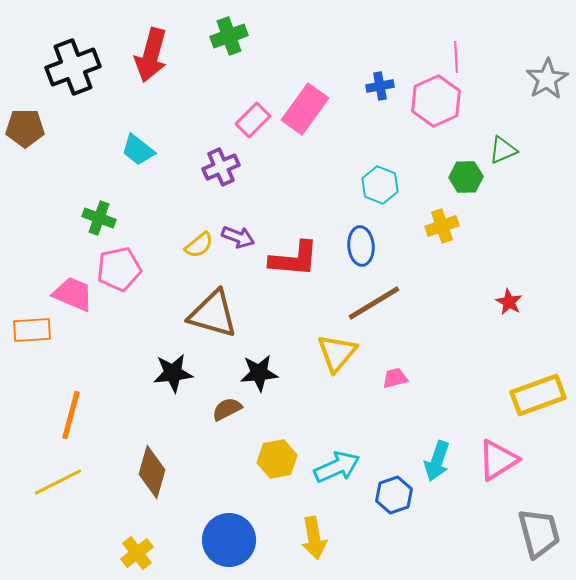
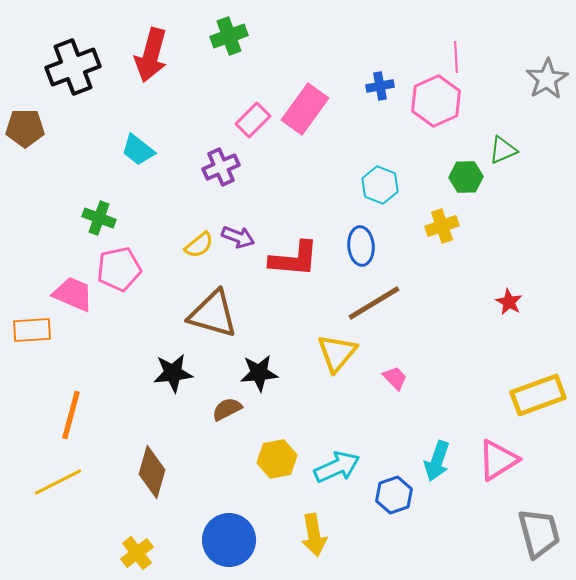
pink trapezoid at (395, 378): rotated 60 degrees clockwise
yellow arrow at (314, 538): moved 3 px up
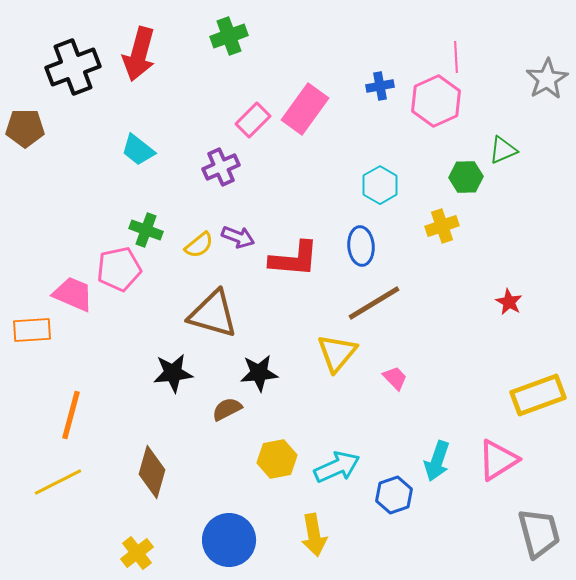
red arrow at (151, 55): moved 12 px left, 1 px up
cyan hexagon at (380, 185): rotated 9 degrees clockwise
green cross at (99, 218): moved 47 px right, 12 px down
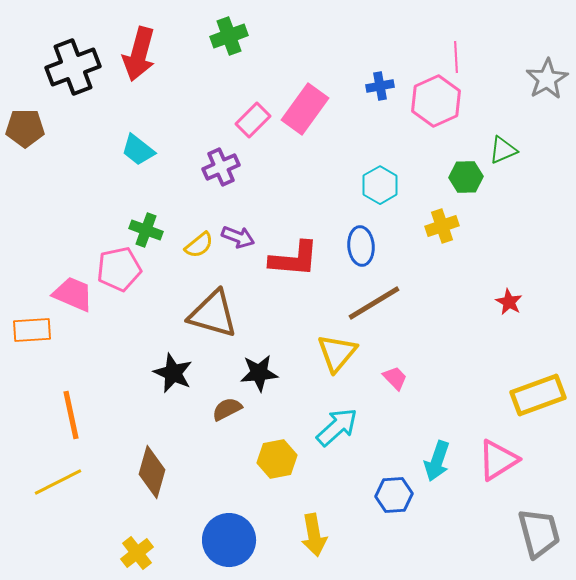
black star at (173, 373): rotated 30 degrees clockwise
orange line at (71, 415): rotated 27 degrees counterclockwise
cyan arrow at (337, 467): moved 40 px up; rotated 18 degrees counterclockwise
blue hexagon at (394, 495): rotated 15 degrees clockwise
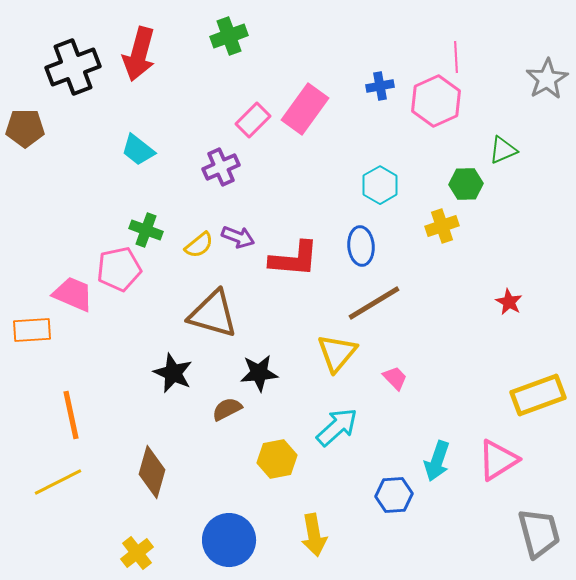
green hexagon at (466, 177): moved 7 px down
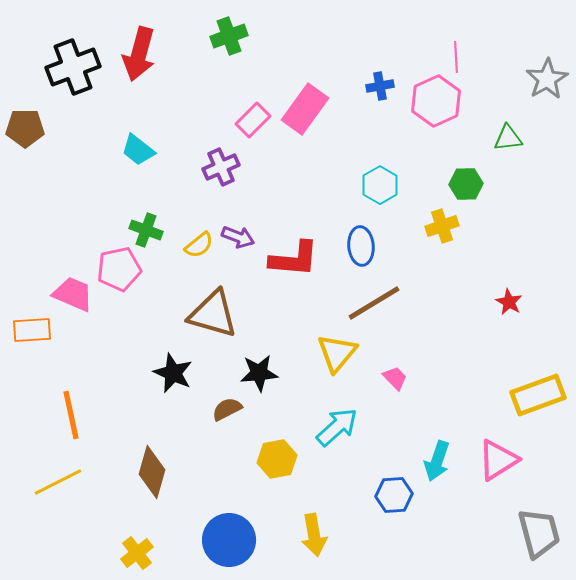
green triangle at (503, 150): moved 5 px right, 12 px up; rotated 16 degrees clockwise
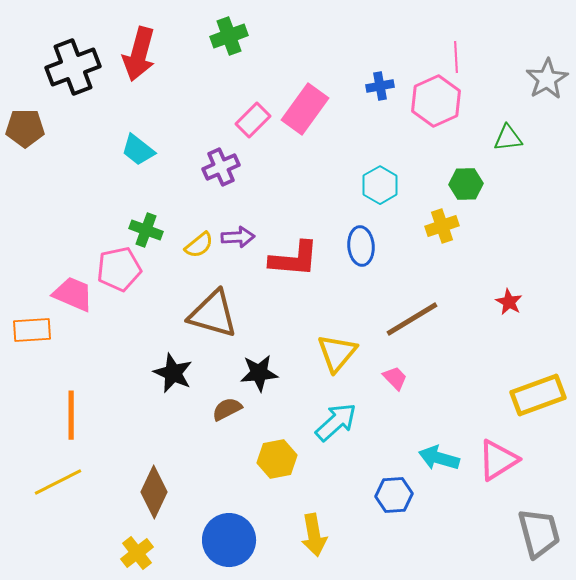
purple arrow at (238, 237): rotated 24 degrees counterclockwise
brown line at (374, 303): moved 38 px right, 16 px down
orange line at (71, 415): rotated 12 degrees clockwise
cyan arrow at (337, 427): moved 1 px left, 5 px up
cyan arrow at (437, 461): moved 2 px right, 3 px up; rotated 87 degrees clockwise
brown diamond at (152, 472): moved 2 px right, 20 px down; rotated 9 degrees clockwise
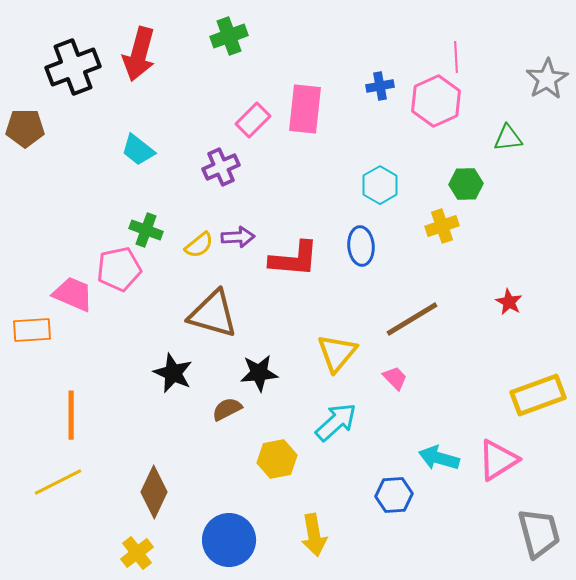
pink rectangle at (305, 109): rotated 30 degrees counterclockwise
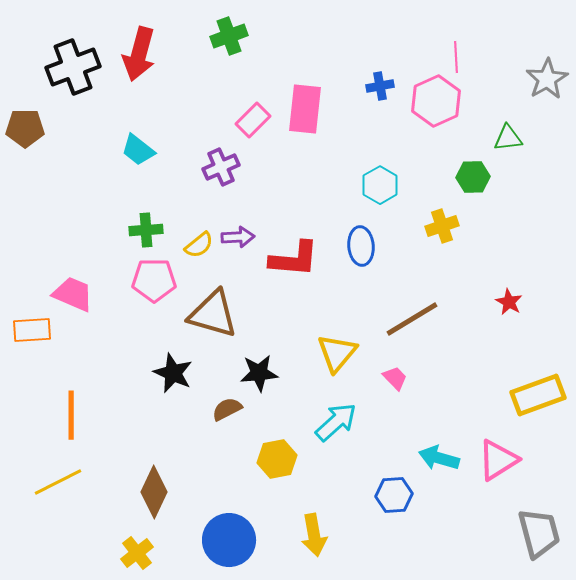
green hexagon at (466, 184): moved 7 px right, 7 px up
green cross at (146, 230): rotated 24 degrees counterclockwise
pink pentagon at (119, 269): moved 35 px right, 11 px down; rotated 12 degrees clockwise
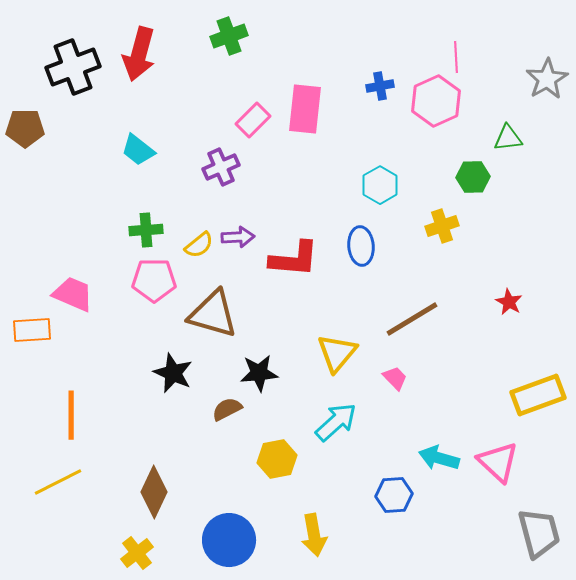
pink triangle at (498, 460): moved 2 px down; rotated 45 degrees counterclockwise
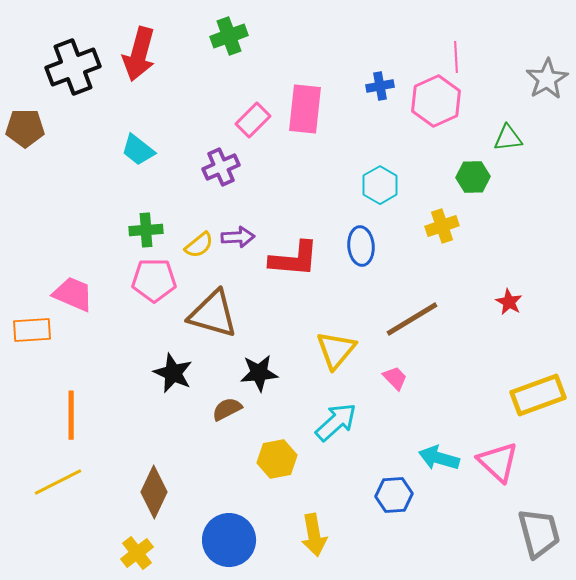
yellow triangle at (337, 353): moved 1 px left, 3 px up
